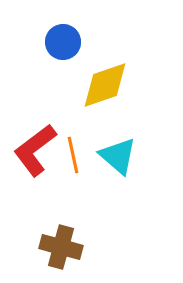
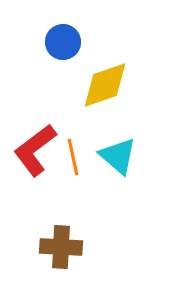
orange line: moved 2 px down
brown cross: rotated 12 degrees counterclockwise
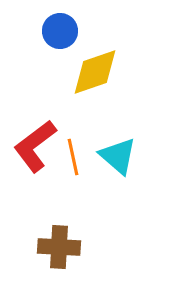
blue circle: moved 3 px left, 11 px up
yellow diamond: moved 10 px left, 13 px up
red L-shape: moved 4 px up
brown cross: moved 2 px left
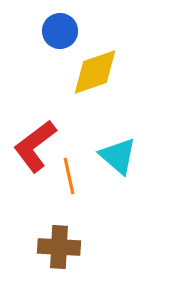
orange line: moved 4 px left, 19 px down
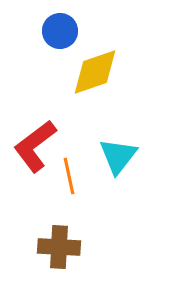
cyan triangle: rotated 27 degrees clockwise
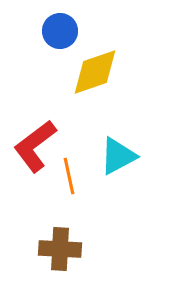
cyan triangle: rotated 24 degrees clockwise
brown cross: moved 1 px right, 2 px down
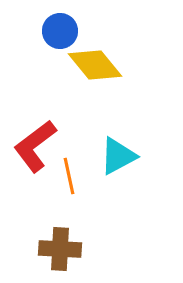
yellow diamond: moved 7 px up; rotated 70 degrees clockwise
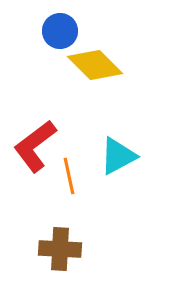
yellow diamond: rotated 6 degrees counterclockwise
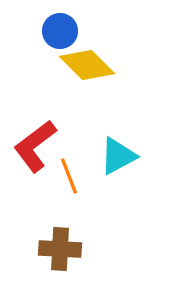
yellow diamond: moved 8 px left
orange line: rotated 9 degrees counterclockwise
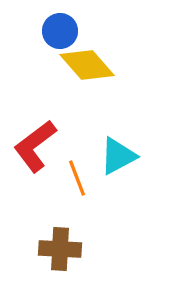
yellow diamond: rotated 4 degrees clockwise
orange line: moved 8 px right, 2 px down
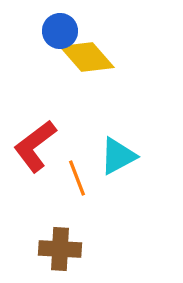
yellow diamond: moved 8 px up
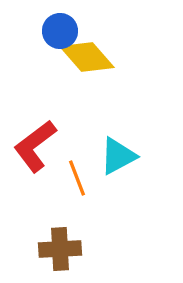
brown cross: rotated 6 degrees counterclockwise
